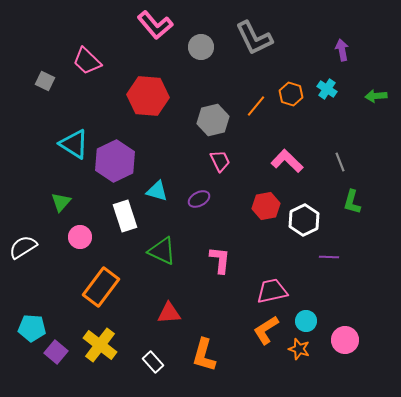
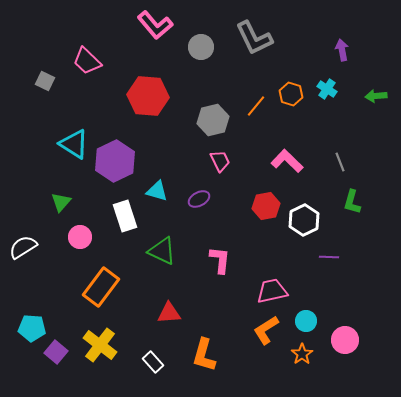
orange star at (299, 349): moved 3 px right, 5 px down; rotated 20 degrees clockwise
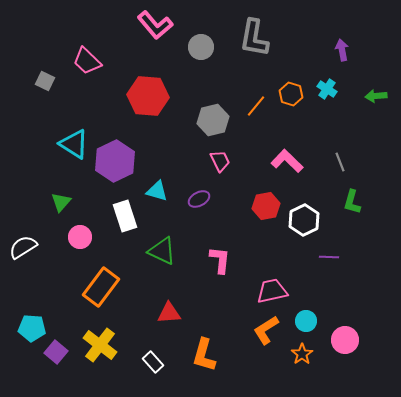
gray L-shape at (254, 38): rotated 36 degrees clockwise
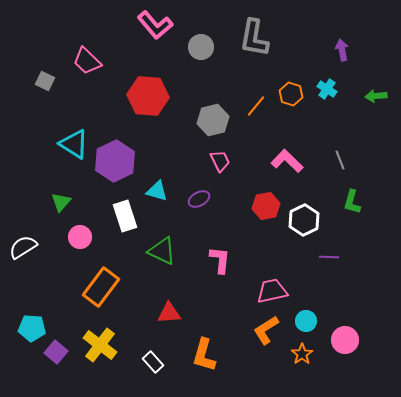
gray line at (340, 162): moved 2 px up
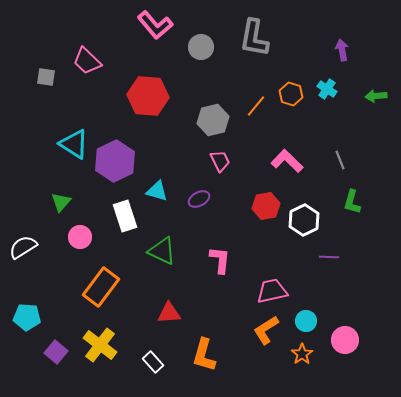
gray square at (45, 81): moved 1 px right, 4 px up; rotated 18 degrees counterclockwise
cyan pentagon at (32, 328): moved 5 px left, 11 px up
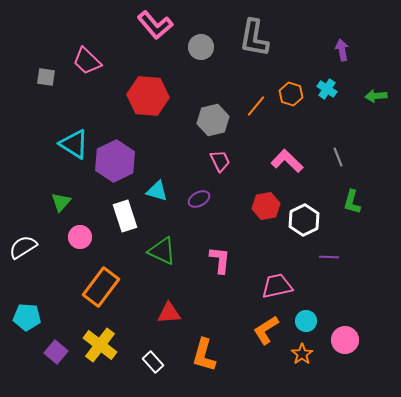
gray line at (340, 160): moved 2 px left, 3 px up
pink trapezoid at (272, 291): moved 5 px right, 5 px up
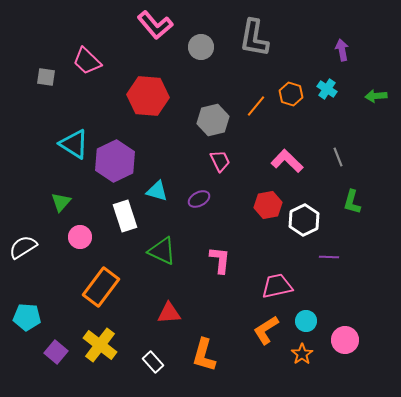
red hexagon at (266, 206): moved 2 px right, 1 px up
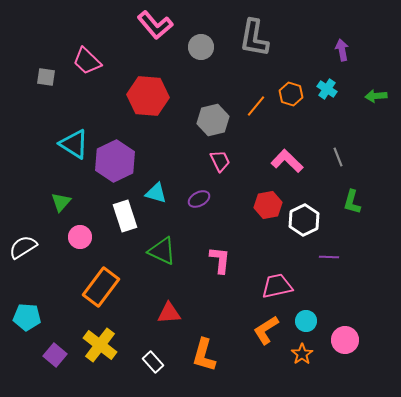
cyan triangle at (157, 191): moved 1 px left, 2 px down
purple square at (56, 352): moved 1 px left, 3 px down
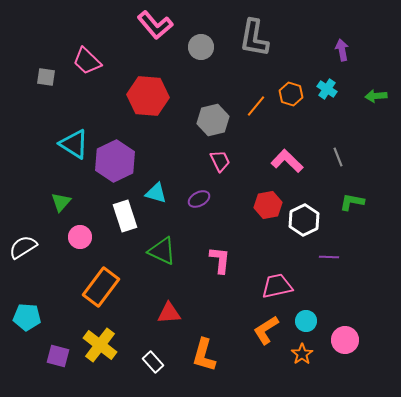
green L-shape at (352, 202): rotated 85 degrees clockwise
purple square at (55, 355): moved 3 px right, 1 px down; rotated 25 degrees counterclockwise
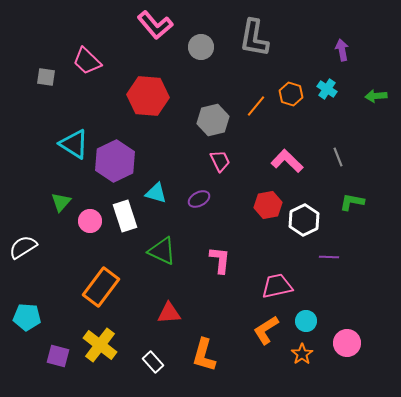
pink circle at (80, 237): moved 10 px right, 16 px up
pink circle at (345, 340): moved 2 px right, 3 px down
